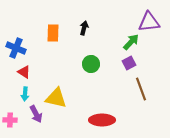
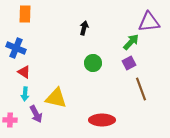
orange rectangle: moved 28 px left, 19 px up
green circle: moved 2 px right, 1 px up
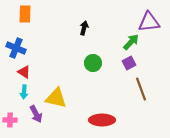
cyan arrow: moved 1 px left, 2 px up
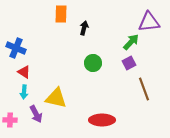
orange rectangle: moved 36 px right
brown line: moved 3 px right
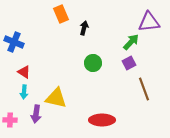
orange rectangle: rotated 24 degrees counterclockwise
blue cross: moved 2 px left, 6 px up
purple arrow: rotated 36 degrees clockwise
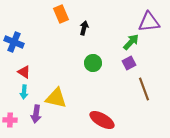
red ellipse: rotated 30 degrees clockwise
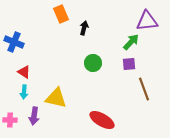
purple triangle: moved 2 px left, 1 px up
purple square: moved 1 px down; rotated 24 degrees clockwise
purple arrow: moved 2 px left, 2 px down
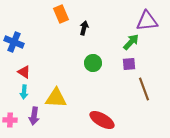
yellow triangle: rotated 10 degrees counterclockwise
